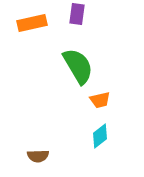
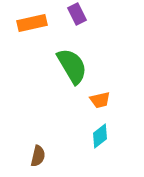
purple rectangle: rotated 35 degrees counterclockwise
green semicircle: moved 6 px left
brown semicircle: rotated 75 degrees counterclockwise
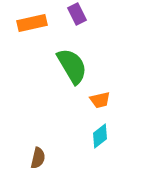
brown semicircle: moved 2 px down
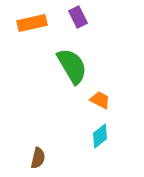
purple rectangle: moved 1 px right, 3 px down
orange trapezoid: rotated 140 degrees counterclockwise
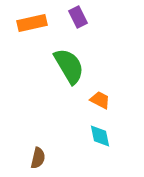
green semicircle: moved 3 px left
cyan diamond: rotated 65 degrees counterclockwise
